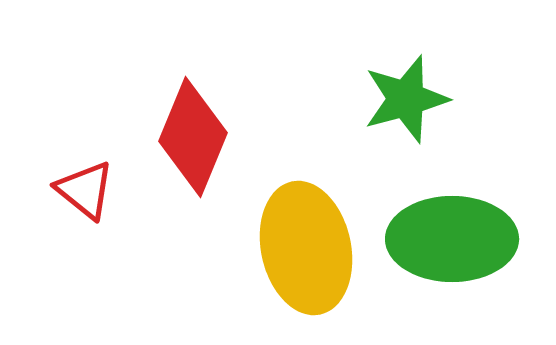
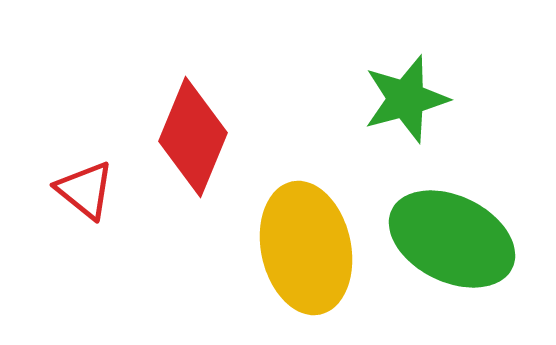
green ellipse: rotated 26 degrees clockwise
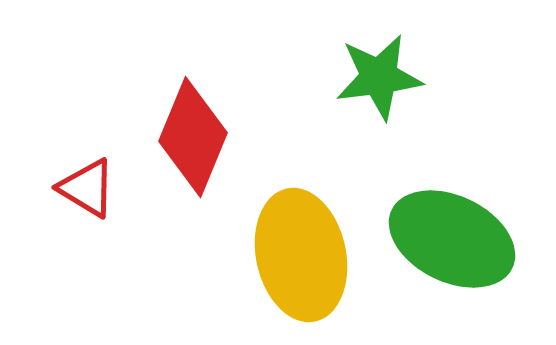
green star: moved 27 px left, 22 px up; rotated 8 degrees clockwise
red triangle: moved 2 px right, 2 px up; rotated 8 degrees counterclockwise
yellow ellipse: moved 5 px left, 7 px down
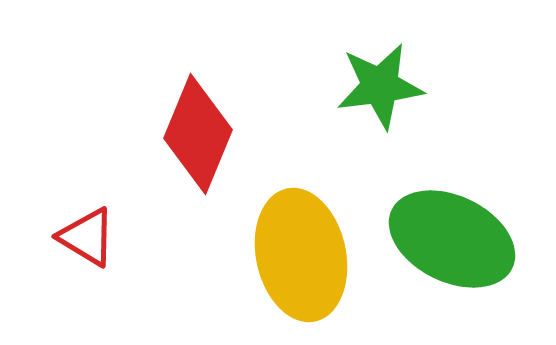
green star: moved 1 px right, 9 px down
red diamond: moved 5 px right, 3 px up
red triangle: moved 49 px down
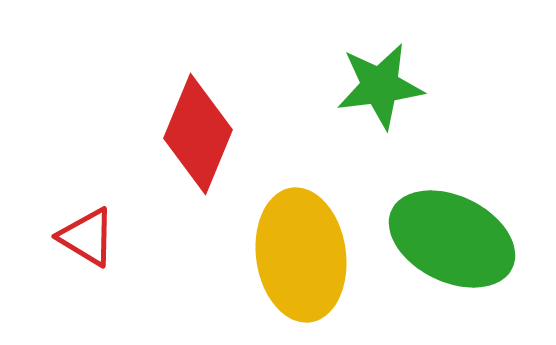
yellow ellipse: rotated 4 degrees clockwise
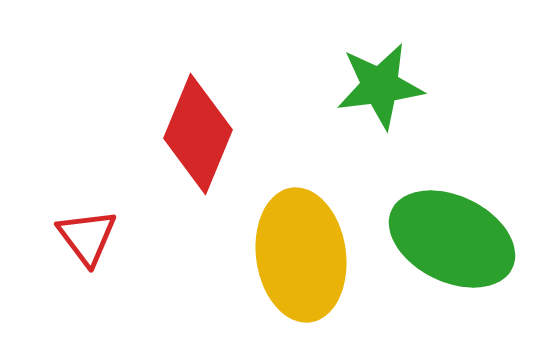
red triangle: rotated 22 degrees clockwise
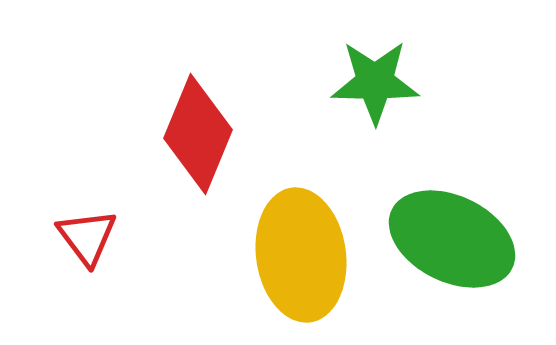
green star: moved 5 px left, 4 px up; rotated 8 degrees clockwise
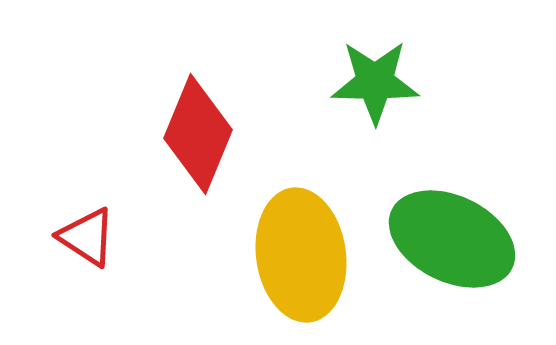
red triangle: rotated 20 degrees counterclockwise
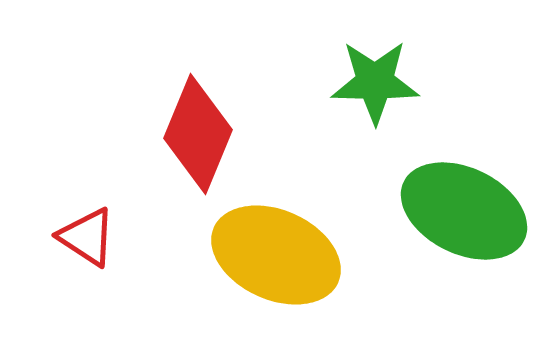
green ellipse: moved 12 px right, 28 px up
yellow ellipse: moved 25 px left; rotated 58 degrees counterclockwise
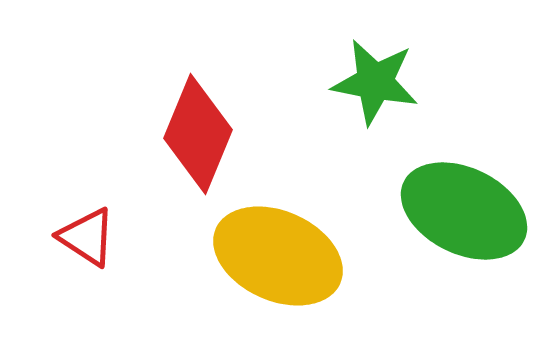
green star: rotated 10 degrees clockwise
yellow ellipse: moved 2 px right, 1 px down
